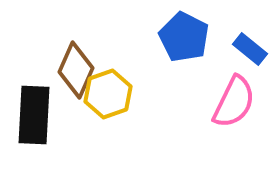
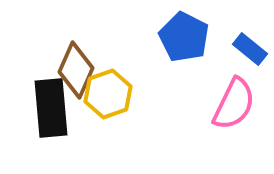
pink semicircle: moved 2 px down
black rectangle: moved 17 px right, 7 px up; rotated 8 degrees counterclockwise
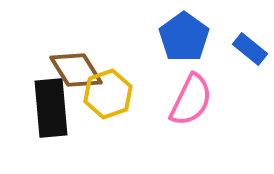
blue pentagon: rotated 9 degrees clockwise
brown diamond: rotated 56 degrees counterclockwise
pink semicircle: moved 43 px left, 4 px up
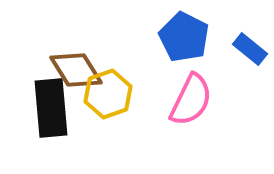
blue pentagon: rotated 9 degrees counterclockwise
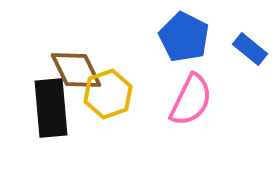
brown diamond: rotated 6 degrees clockwise
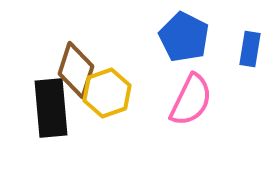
blue rectangle: rotated 60 degrees clockwise
brown diamond: rotated 44 degrees clockwise
yellow hexagon: moved 1 px left, 1 px up
